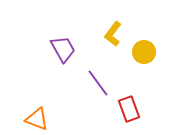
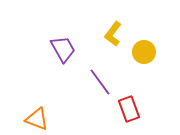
purple line: moved 2 px right, 1 px up
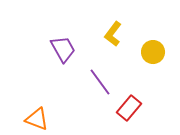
yellow circle: moved 9 px right
red rectangle: moved 1 px up; rotated 60 degrees clockwise
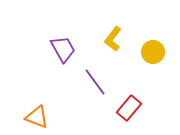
yellow L-shape: moved 5 px down
purple line: moved 5 px left
orange triangle: moved 2 px up
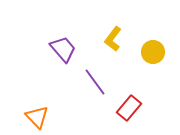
purple trapezoid: rotated 12 degrees counterclockwise
orange triangle: rotated 25 degrees clockwise
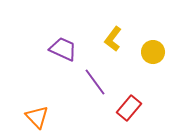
purple trapezoid: rotated 24 degrees counterclockwise
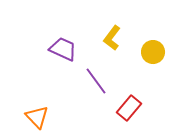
yellow L-shape: moved 1 px left, 1 px up
purple line: moved 1 px right, 1 px up
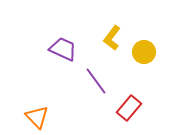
yellow circle: moved 9 px left
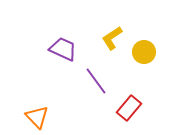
yellow L-shape: rotated 20 degrees clockwise
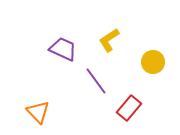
yellow L-shape: moved 3 px left, 2 px down
yellow circle: moved 9 px right, 10 px down
orange triangle: moved 1 px right, 5 px up
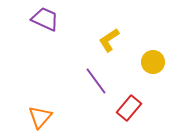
purple trapezoid: moved 18 px left, 30 px up
orange triangle: moved 2 px right, 5 px down; rotated 25 degrees clockwise
